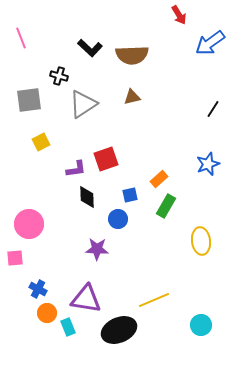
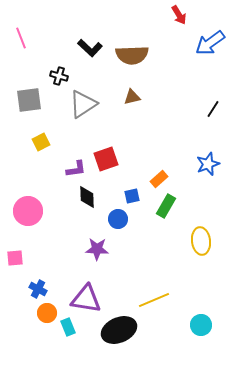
blue square: moved 2 px right, 1 px down
pink circle: moved 1 px left, 13 px up
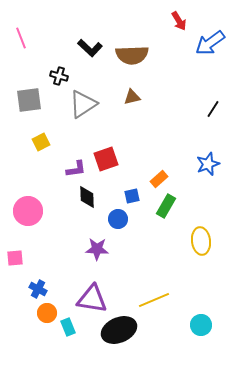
red arrow: moved 6 px down
purple triangle: moved 6 px right
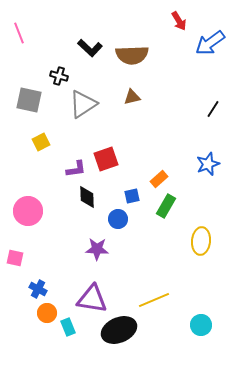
pink line: moved 2 px left, 5 px up
gray square: rotated 20 degrees clockwise
yellow ellipse: rotated 12 degrees clockwise
pink square: rotated 18 degrees clockwise
